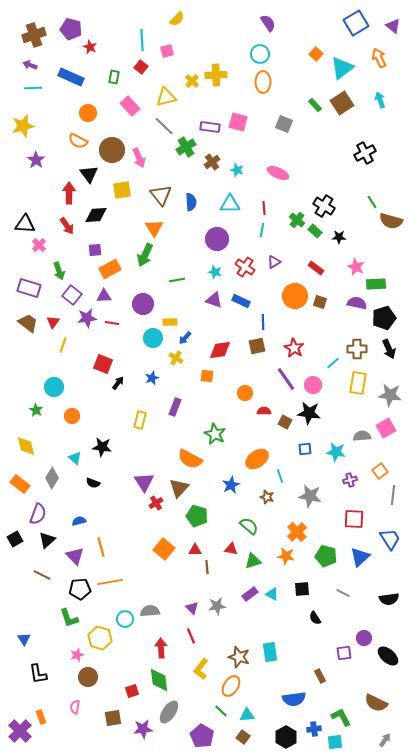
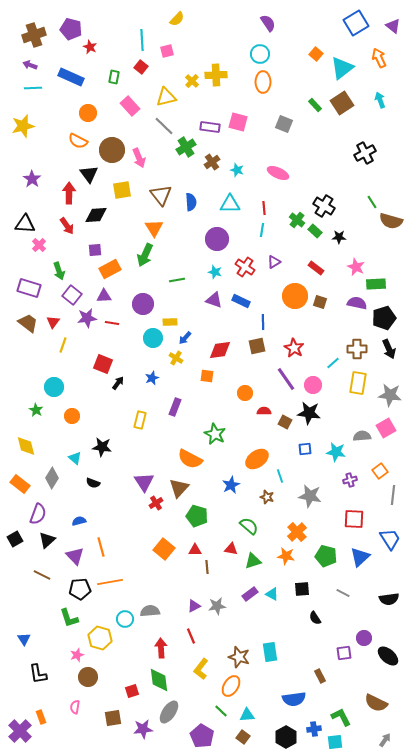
purple star at (36, 160): moved 4 px left, 19 px down
purple triangle at (192, 608): moved 2 px right, 2 px up; rotated 48 degrees clockwise
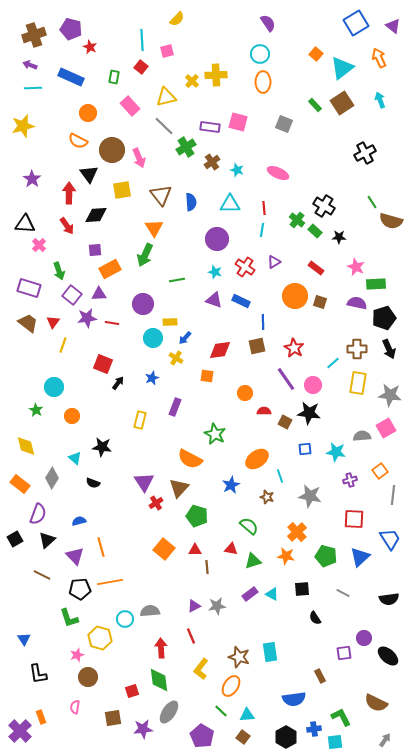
purple triangle at (104, 296): moved 5 px left, 2 px up
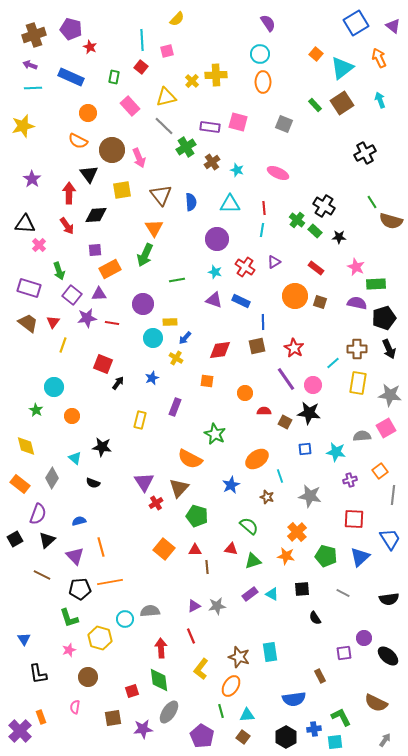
orange square at (207, 376): moved 5 px down
pink star at (77, 655): moved 8 px left, 5 px up
green line at (221, 711): rotated 32 degrees clockwise
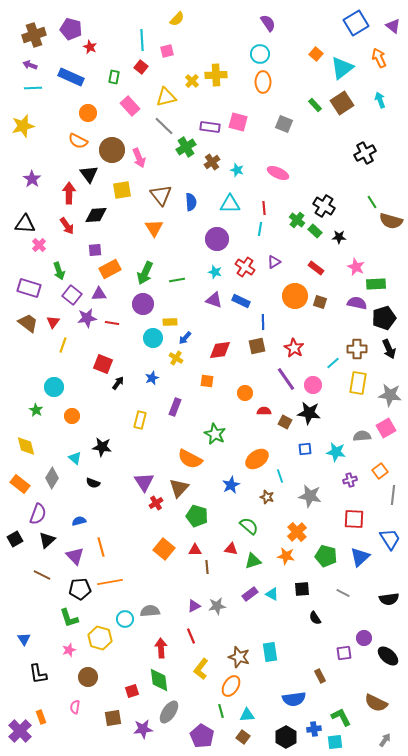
cyan line at (262, 230): moved 2 px left, 1 px up
green arrow at (145, 255): moved 18 px down
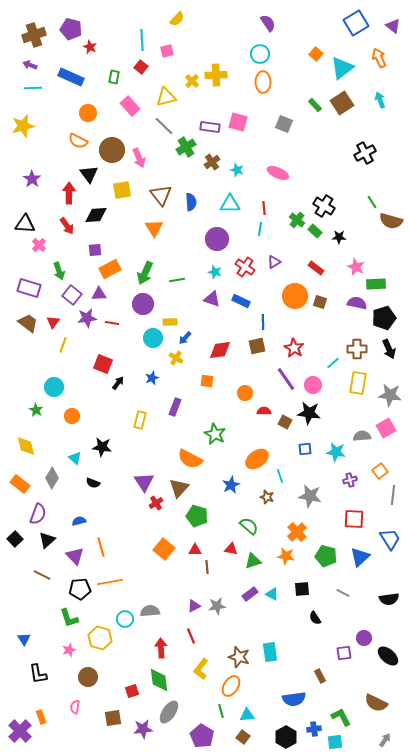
purple triangle at (214, 300): moved 2 px left, 1 px up
black square at (15, 539): rotated 14 degrees counterclockwise
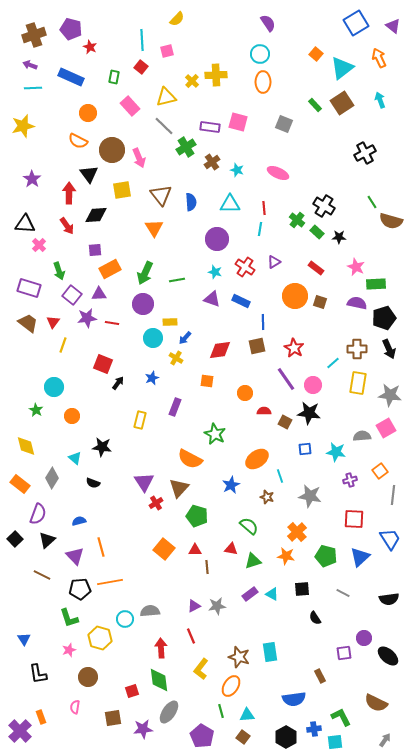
green rectangle at (315, 231): moved 2 px right, 1 px down
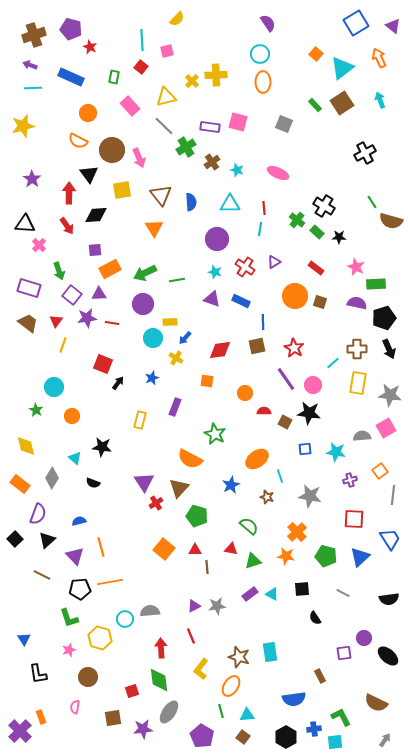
green arrow at (145, 273): rotated 40 degrees clockwise
red triangle at (53, 322): moved 3 px right, 1 px up
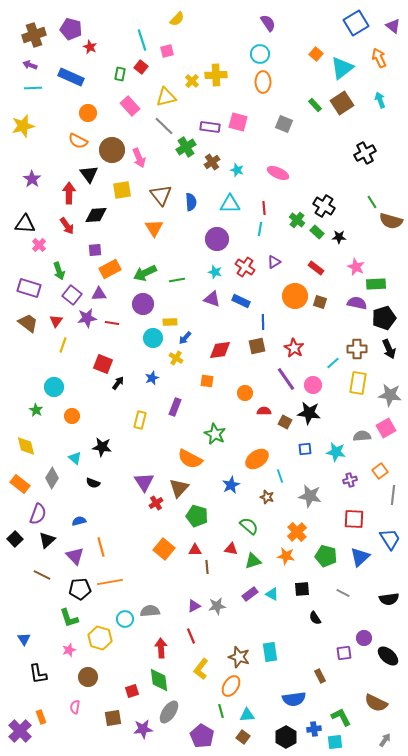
cyan line at (142, 40): rotated 15 degrees counterclockwise
green rectangle at (114, 77): moved 6 px right, 3 px up
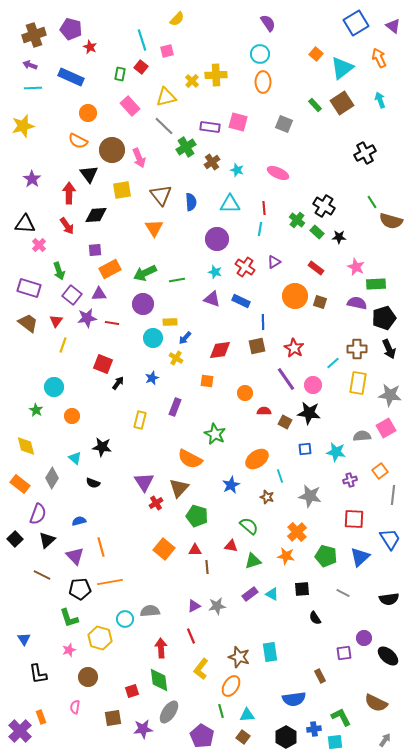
red triangle at (231, 549): moved 3 px up
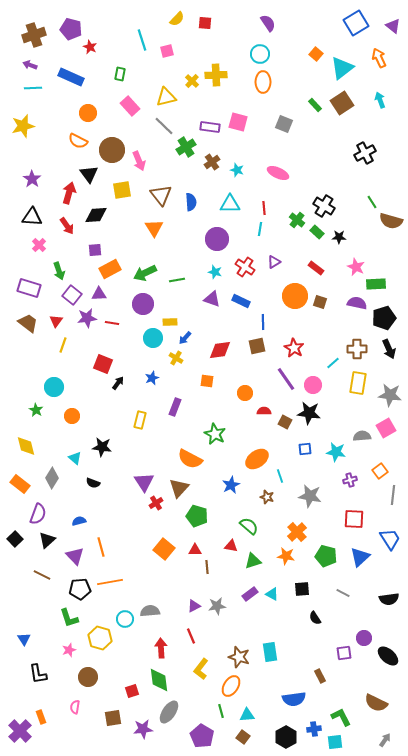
red square at (141, 67): moved 64 px right, 44 px up; rotated 32 degrees counterclockwise
pink arrow at (139, 158): moved 3 px down
red arrow at (69, 193): rotated 15 degrees clockwise
black triangle at (25, 224): moved 7 px right, 7 px up
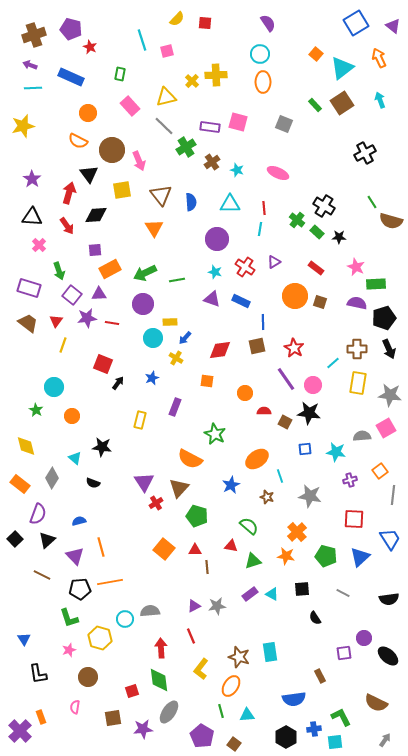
brown square at (243, 737): moved 9 px left, 7 px down
